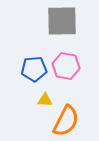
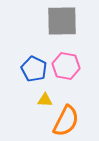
blue pentagon: rotated 30 degrees clockwise
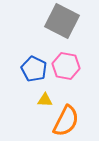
gray square: rotated 28 degrees clockwise
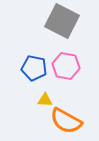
blue pentagon: moved 1 px up; rotated 15 degrees counterclockwise
orange semicircle: rotated 92 degrees clockwise
